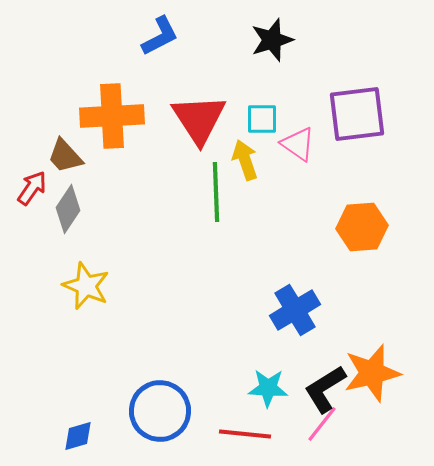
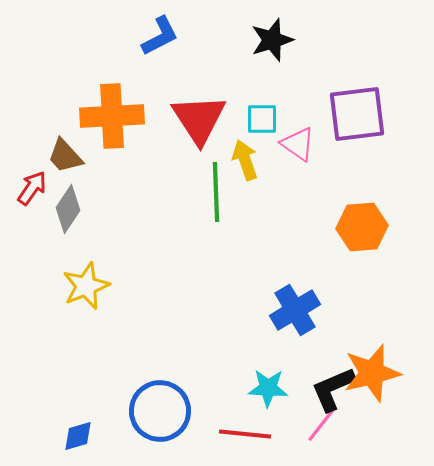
yellow star: rotated 27 degrees clockwise
black L-shape: moved 8 px right; rotated 9 degrees clockwise
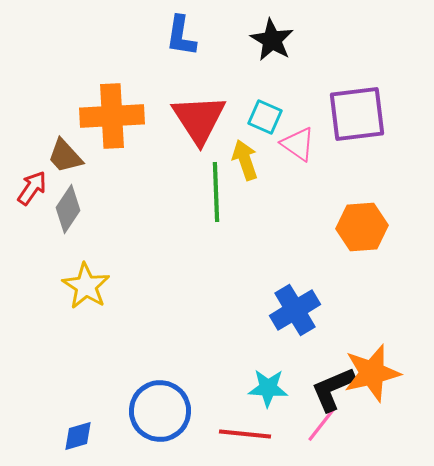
blue L-shape: moved 21 px right; rotated 126 degrees clockwise
black star: rotated 24 degrees counterclockwise
cyan square: moved 3 px right, 2 px up; rotated 24 degrees clockwise
yellow star: rotated 18 degrees counterclockwise
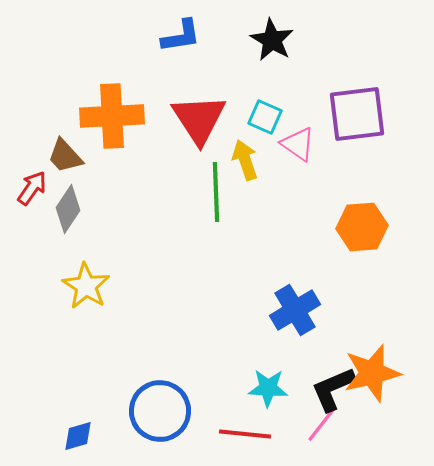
blue L-shape: rotated 108 degrees counterclockwise
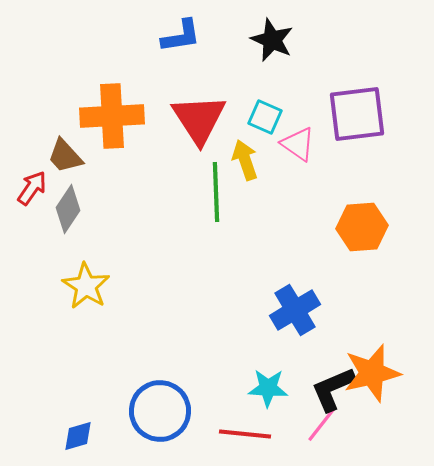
black star: rotated 6 degrees counterclockwise
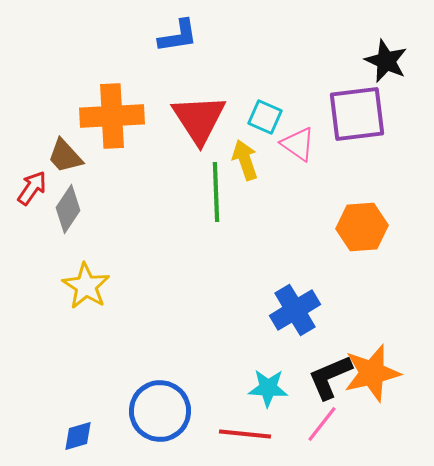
blue L-shape: moved 3 px left
black star: moved 114 px right, 21 px down
black L-shape: moved 3 px left, 12 px up
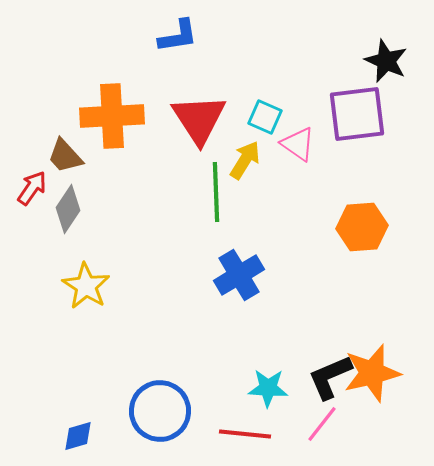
yellow arrow: rotated 51 degrees clockwise
blue cross: moved 56 px left, 35 px up
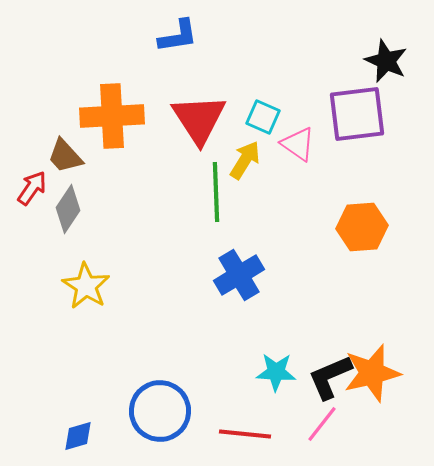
cyan square: moved 2 px left
cyan star: moved 8 px right, 16 px up
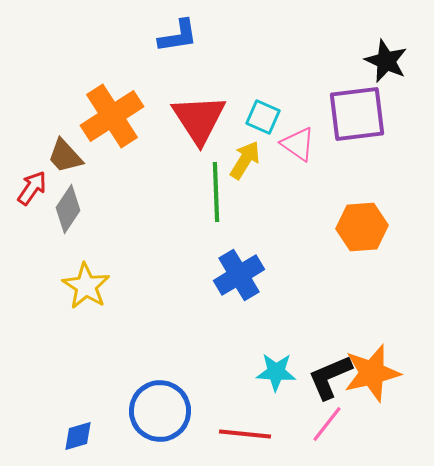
orange cross: rotated 30 degrees counterclockwise
pink line: moved 5 px right
